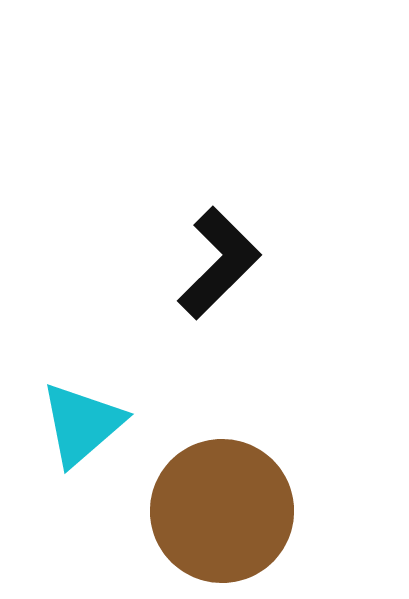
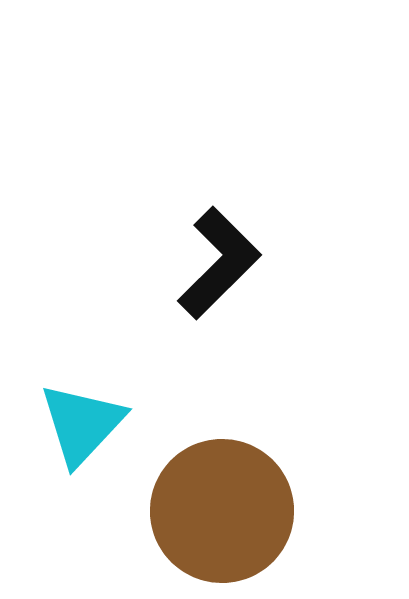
cyan triangle: rotated 6 degrees counterclockwise
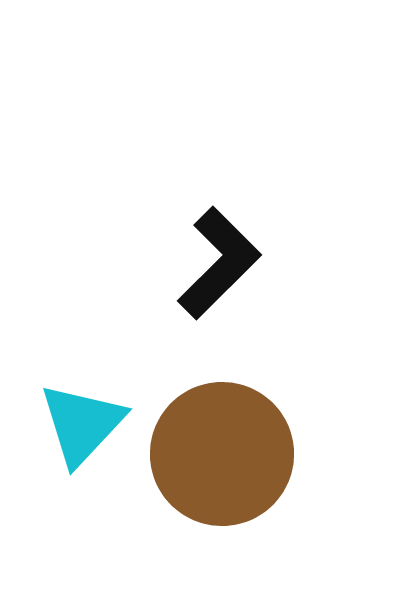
brown circle: moved 57 px up
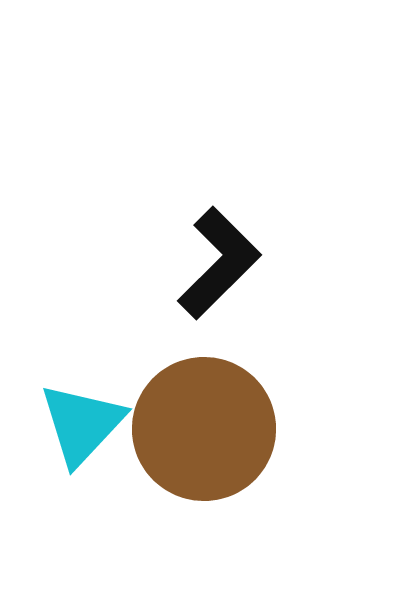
brown circle: moved 18 px left, 25 px up
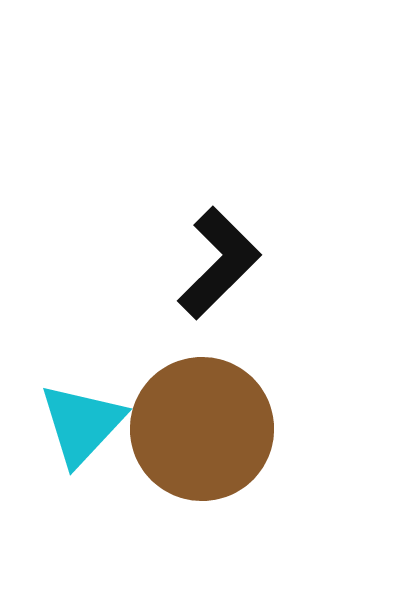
brown circle: moved 2 px left
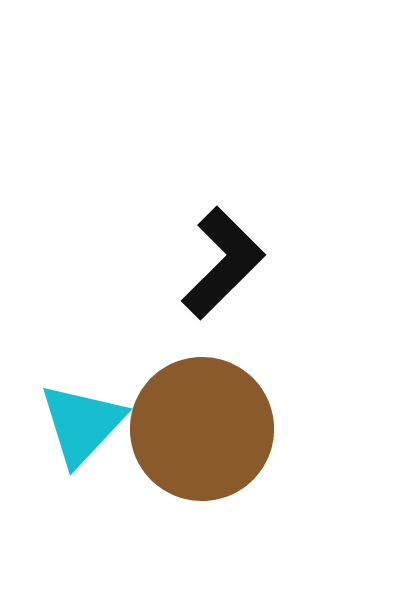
black L-shape: moved 4 px right
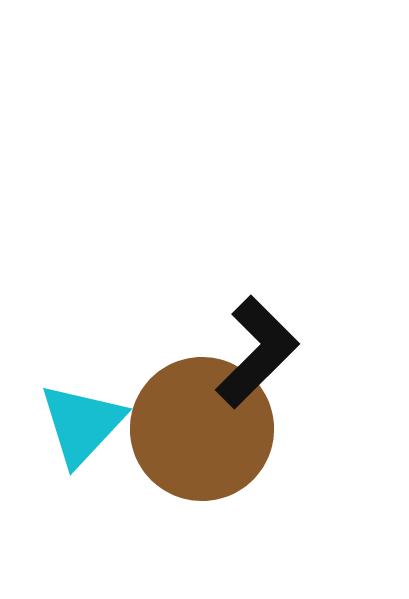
black L-shape: moved 34 px right, 89 px down
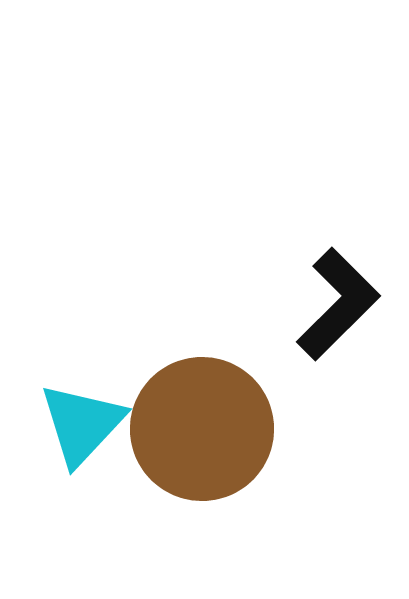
black L-shape: moved 81 px right, 48 px up
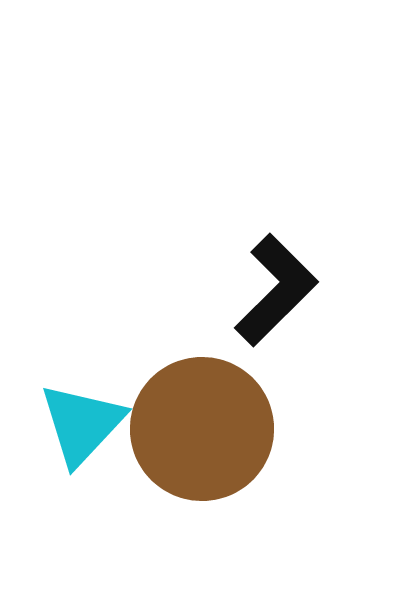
black L-shape: moved 62 px left, 14 px up
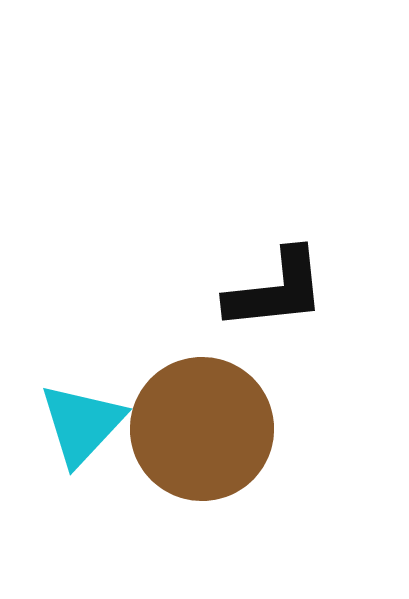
black L-shape: rotated 39 degrees clockwise
